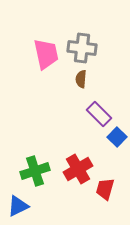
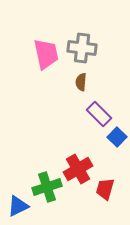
brown semicircle: moved 3 px down
green cross: moved 12 px right, 16 px down
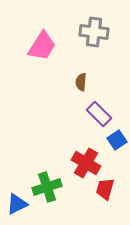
gray cross: moved 12 px right, 16 px up
pink trapezoid: moved 4 px left, 8 px up; rotated 44 degrees clockwise
blue square: moved 3 px down; rotated 12 degrees clockwise
red cross: moved 8 px right, 6 px up; rotated 28 degrees counterclockwise
blue triangle: moved 1 px left, 2 px up
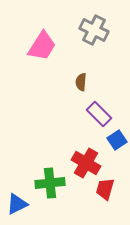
gray cross: moved 2 px up; rotated 20 degrees clockwise
green cross: moved 3 px right, 4 px up; rotated 12 degrees clockwise
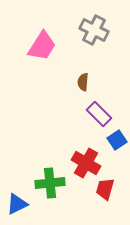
brown semicircle: moved 2 px right
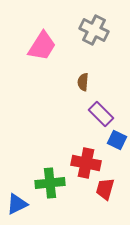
purple rectangle: moved 2 px right
blue square: rotated 30 degrees counterclockwise
red cross: rotated 20 degrees counterclockwise
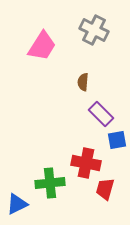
blue square: rotated 36 degrees counterclockwise
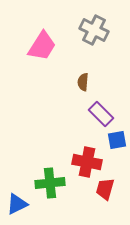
red cross: moved 1 px right, 1 px up
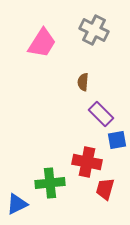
pink trapezoid: moved 3 px up
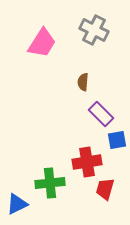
red cross: rotated 20 degrees counterclockwise
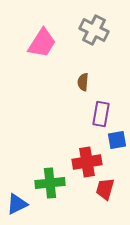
purple rectangle: rotated 55 degrees clockwise
